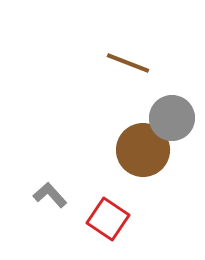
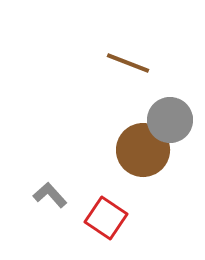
gray circle: moved 2 px left, 2 px down
red square: moved 2 px left, 1 px up
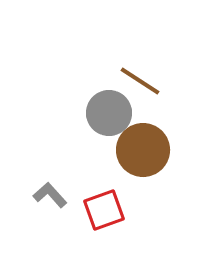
brown line: moved 12 px right, 18 px down; rotated 12 degrees clockwise
gray circle: moved 61 px left, 7 px up
red square: moved 2 px left, 8 px up; rotated 36 degrees clockwise
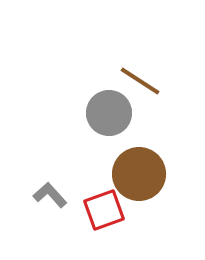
brown circle: moved 4 px left, 24 px down
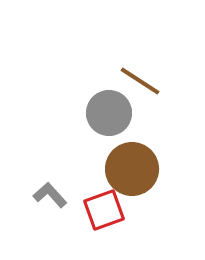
brown circle: moved 7 px left, 5 px up
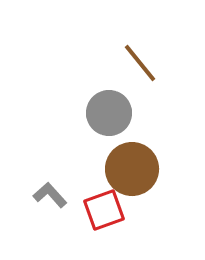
brown line: moved 18 px up; rotated 18 degrees clockwise
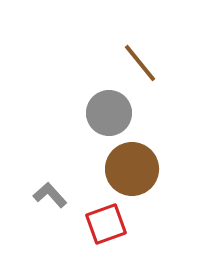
red square: moved 2 px right, 14 px down
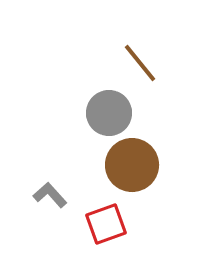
brown circle: moved 4 px up
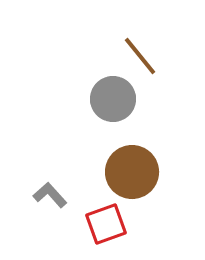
brown line: moved 7 px up
gray circle: moved 4 px right, 14 px up
brown circle: moved 7 px down
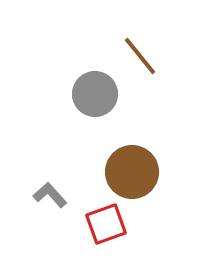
gray circle: moved 18 px left, 5 px up
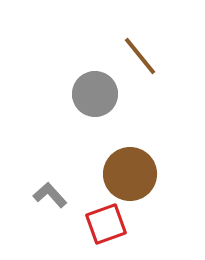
brown circle: moved 2 px left, 2 px down
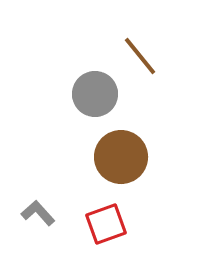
brown circle: moved 9 px left, 17 px up
gray L-shape: moved 12 px left, 18 px down
